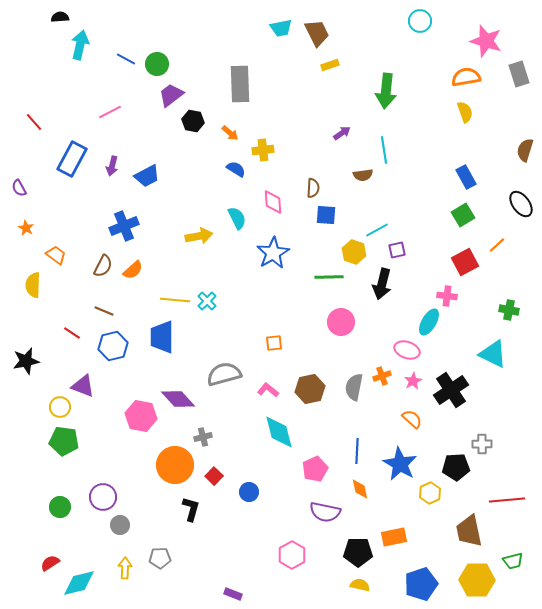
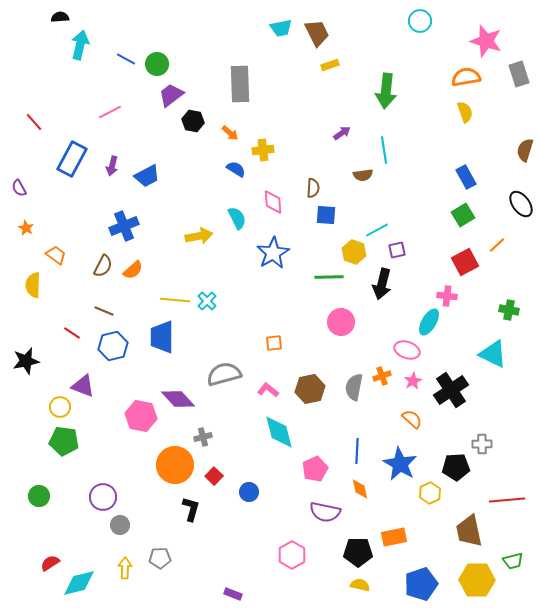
green circle at (60, 507): moved 21 px left, 11 px up
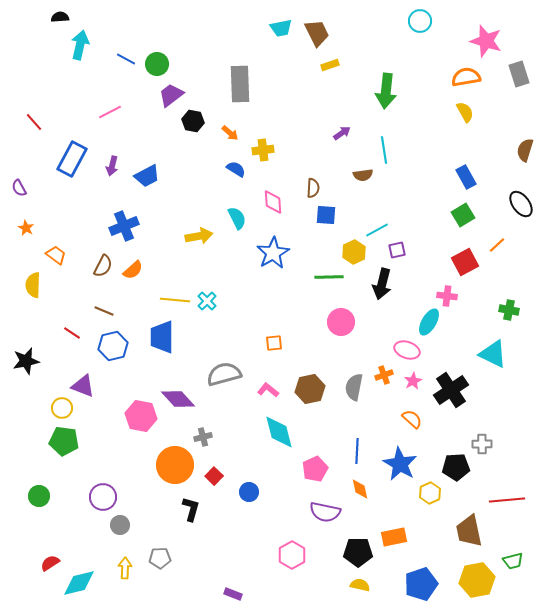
yellow semicircle at (465, 112): rotated 10 degrees counterclockwise
yellow hexagon at (354, 252): rotated 15 degrees clockwise
orange cross at (382, 376): moved 2 px right, 1 px up
yellow circle at (60, 407): moved 2 px right, 1 px down
yellow hexagon at (477, 580): rotated 12 degrees counterclockwise
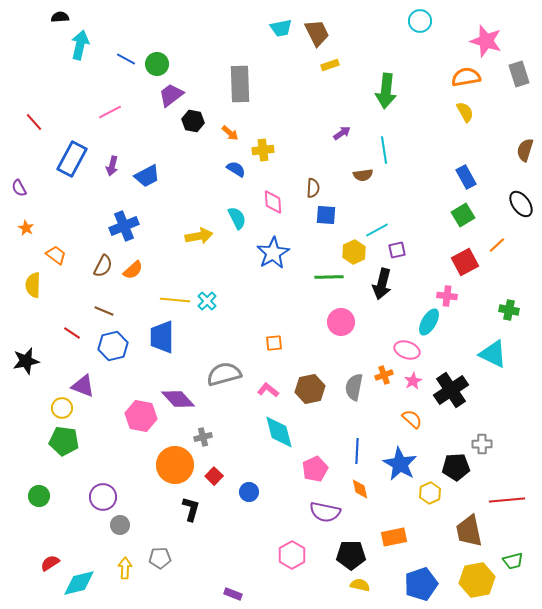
black pentagon at (358, 552): moved 7 px left, 3 px down
